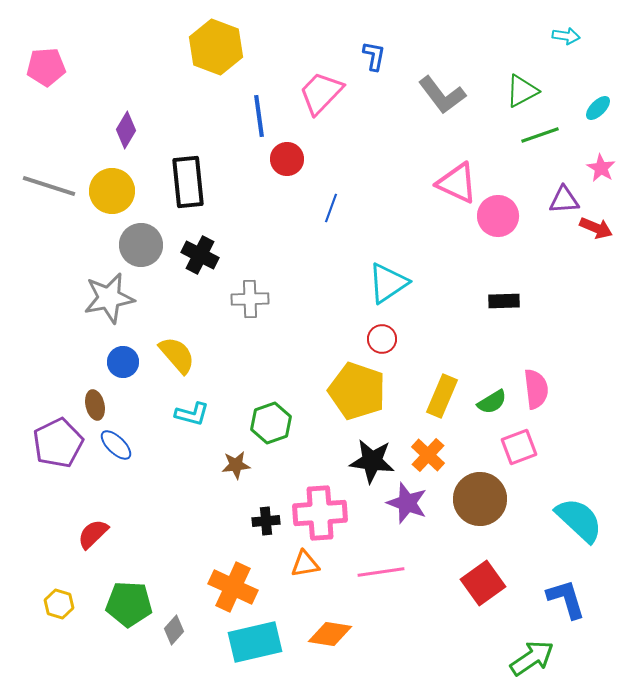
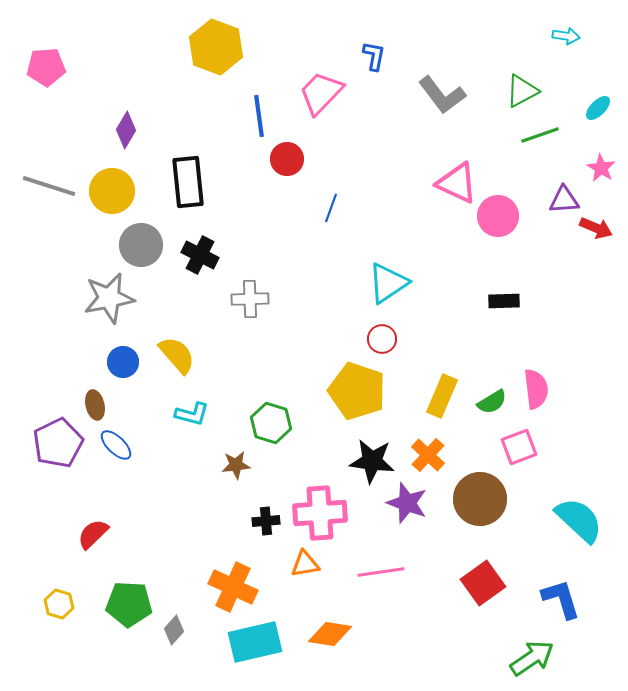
green hexagon at (271, 423): rotated 24 degrees counterclockwise
blue L-shape at (566, 599): moved 5 px left
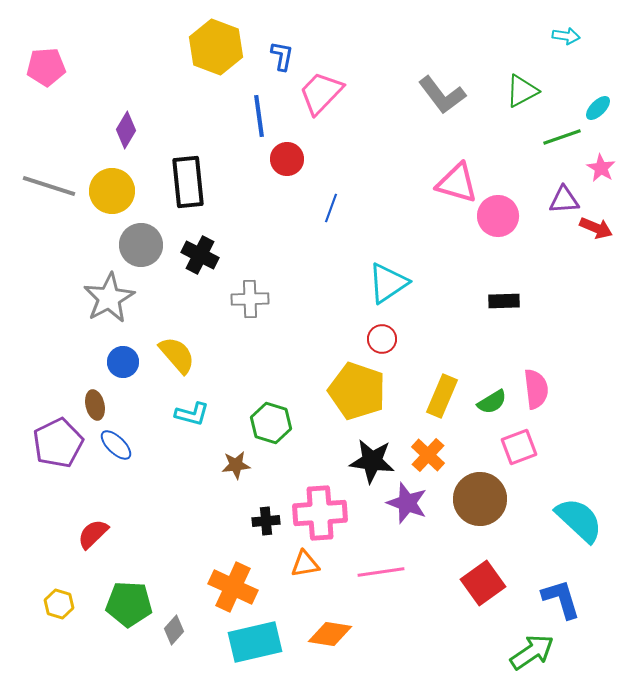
blue L-shape at (374, 56): moved 92 px left
green line at (540, 135): moved 22 px right, 2 px down
pink triangle at (457, 183): rotated 9 degrees counterclockwise
gray star at (109, 298): rotated 18 degrees counterclockwise
green arrow at (532, 658): moved 6 px up
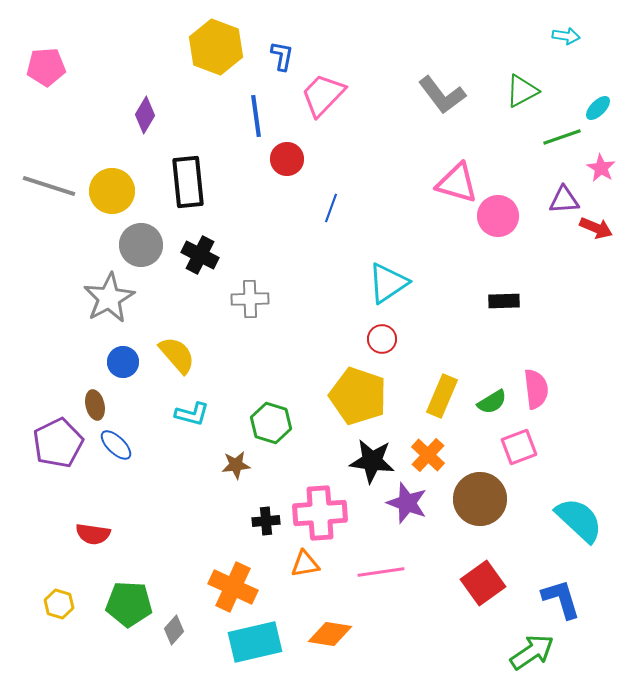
pink trapezoid at (321, 93): moved 2 px right, 2 px down
blue line at (259, 116): moved 3 px left
purple diamond at (126, 130): moved 19 px right, 15 px up
yellow pentagon at (357, 391): moved 1 px right, 5 px down
red semicircle at (93, 534): rotated 128 degrees counterclockwise
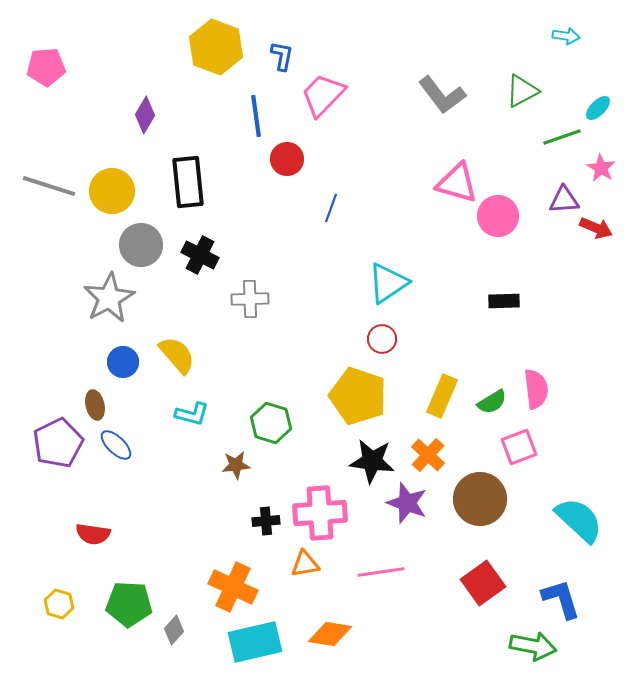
green arrow at (532, 652): moved 1 px right, 6 px up; rotated 45 degrees clockwise
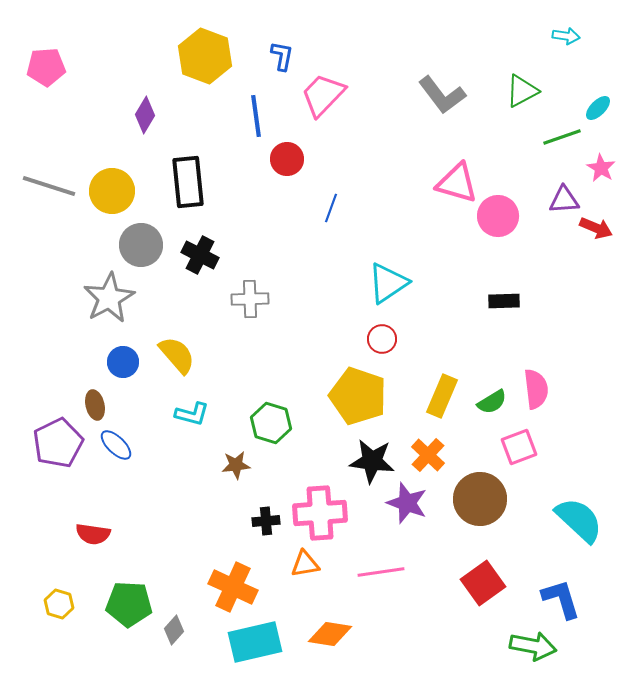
yellow hexagon at (216, 47): moved 11 px left, 9 px down
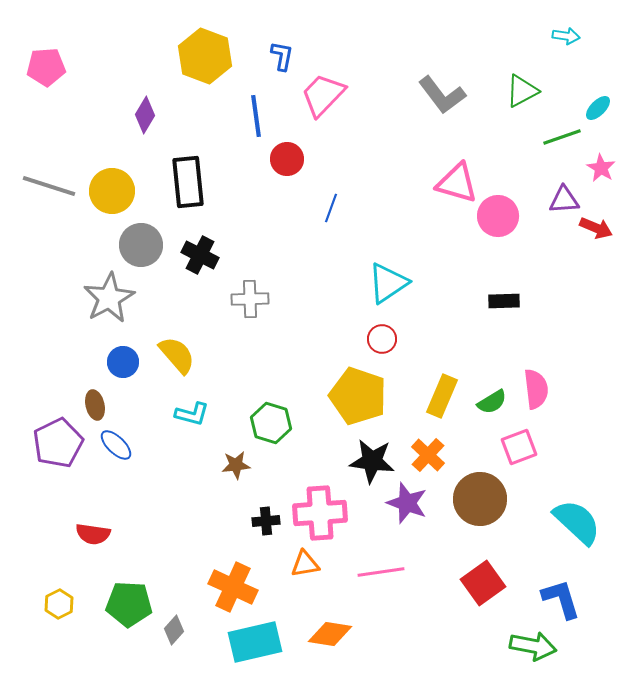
cyan semicircle at (579, 520): moved 2 px left, 2 px down
yellow hexagon at (59, 604): rotated 16 degrees clockwise
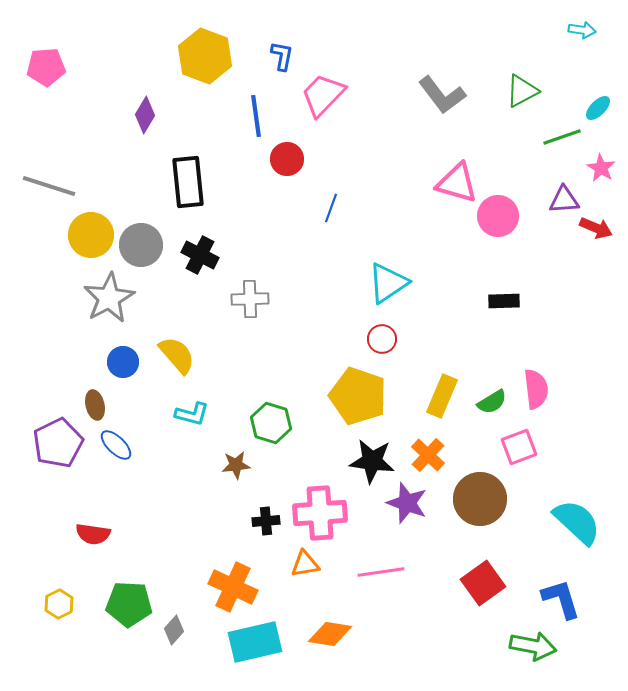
cyan arrow at (566, 36): moved 16 px right, 6 px up
yellow circle at (112, 191): moved 21 px left, 44 px down
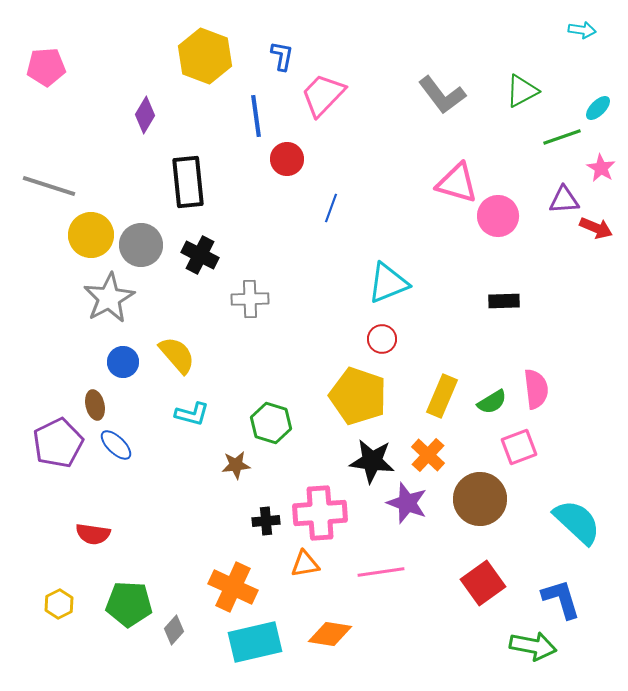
cyan triangle at (388, 283): rotated 12 degrees clockwise
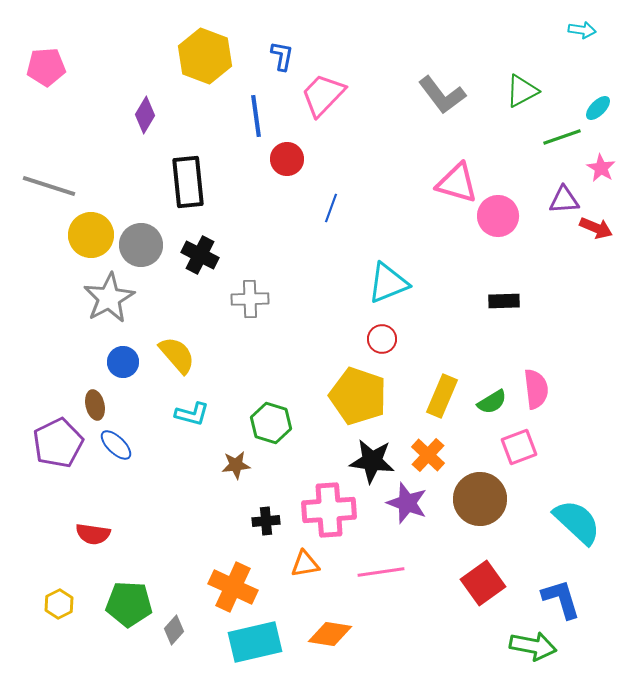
pink cross at (320, 513): moved 9 px right, 3 px up
